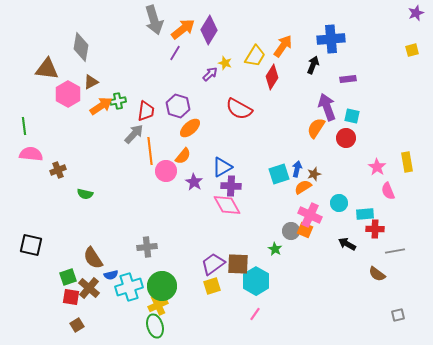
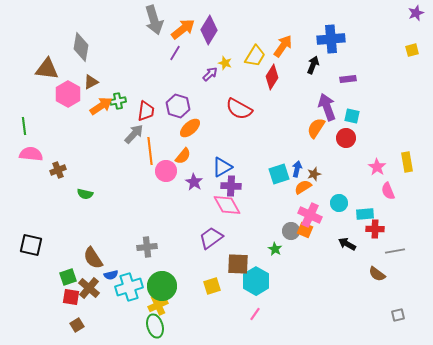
purple trapezoid at (213, 264): moved 2 px left, 26 px up
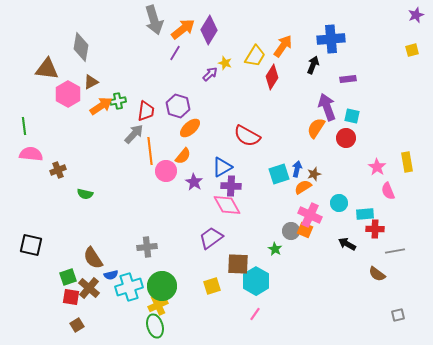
purple star at (416, 13): moved 2 px down
red semicircle at (239, 109): moved 8 px right, 27 px down
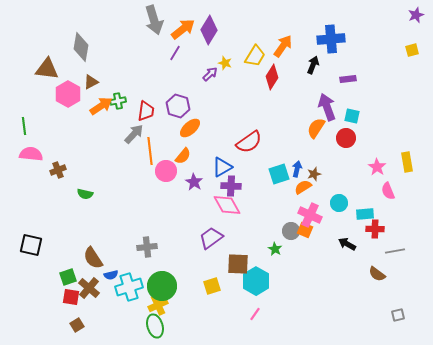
red semicircle at (247, 136): moved 2 px right, 6 px down; rotated 64 degrees counterclockwise
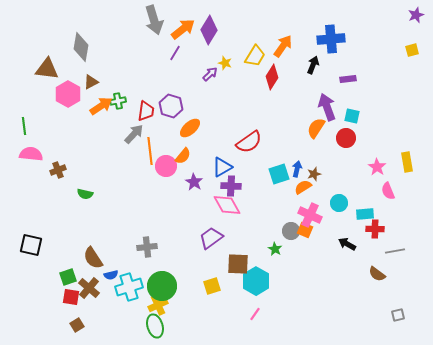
purple hexagon at (178, 106): moved 7 px left
pink circle at (166, 171): moved 5 px up
